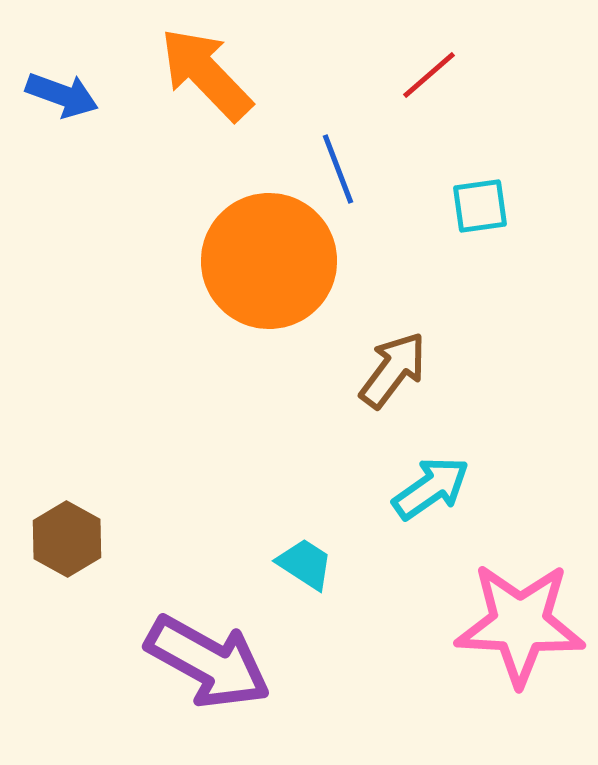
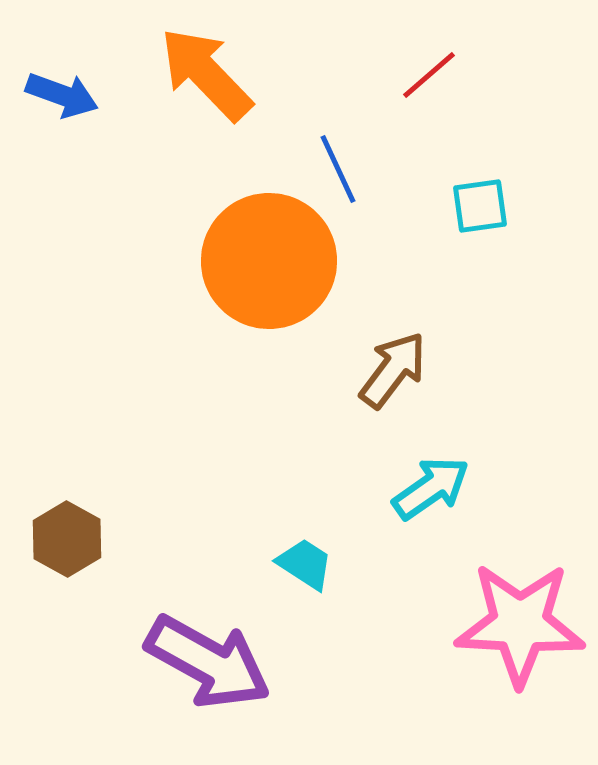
blue line: rotated 4 degrees counterclockwise
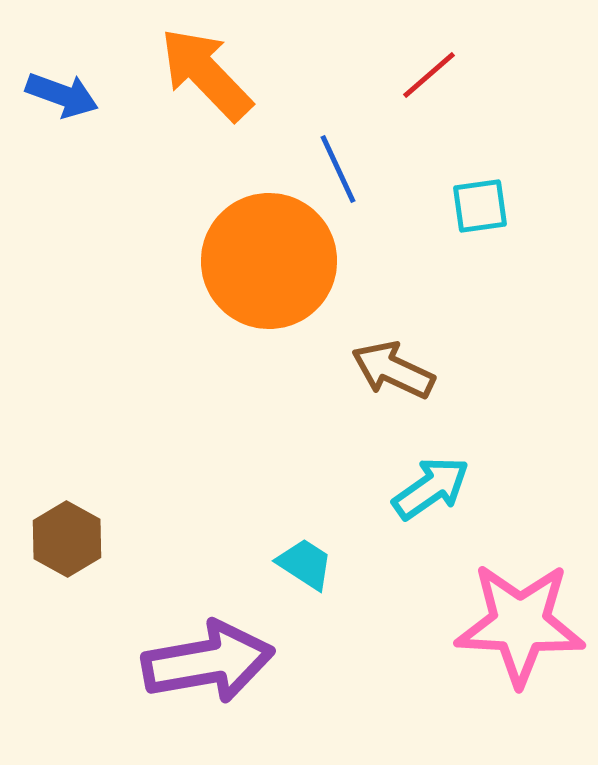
brown arrow: rotated 102 degrees counterclockwise
purple arrow: rotated 39 degrees counterclockwise
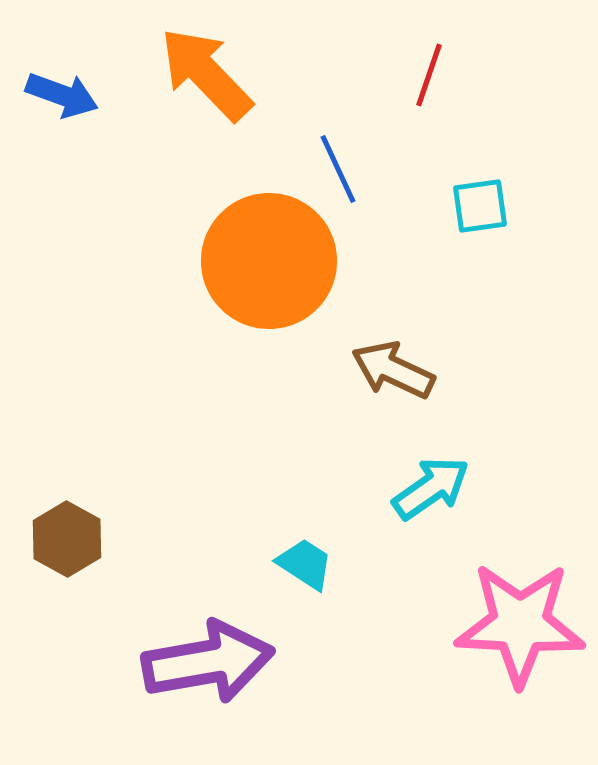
red line: rotated 30 degrees counterclockwise
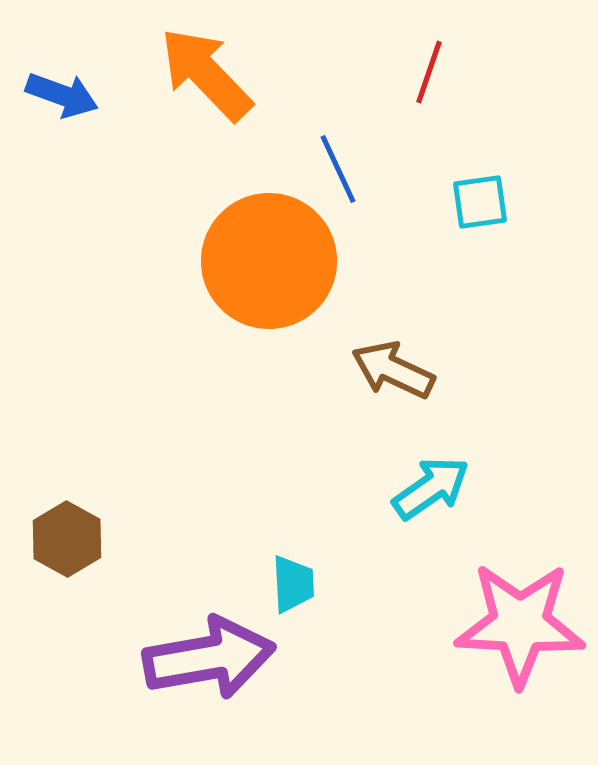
red line: moved 3 px up
cyan square: moved 4 px up
cyan trapezoid: moved 12 px left, 20 px down; rotated 54 degrees clockwise
purple arrow: moved 1 px right, 4 px up
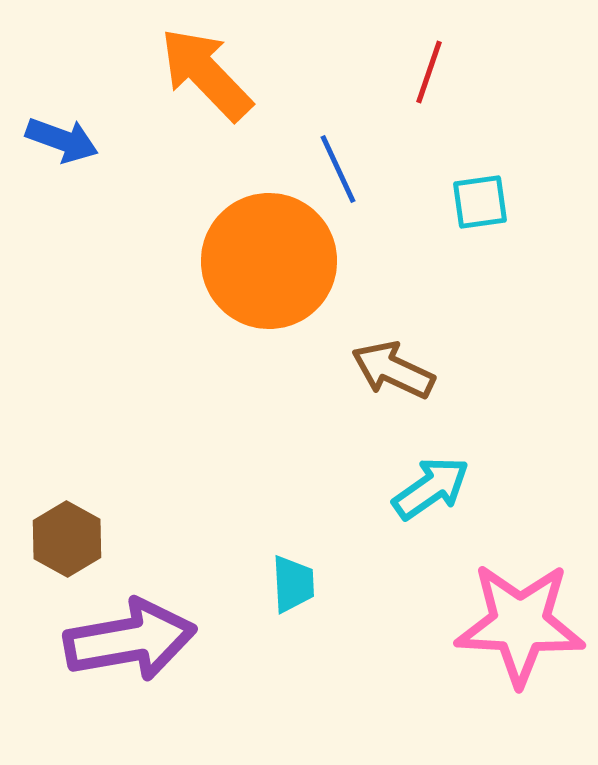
blue arrow: moved 45 px down
purple arrow: moved 79 px left, 18 px up
